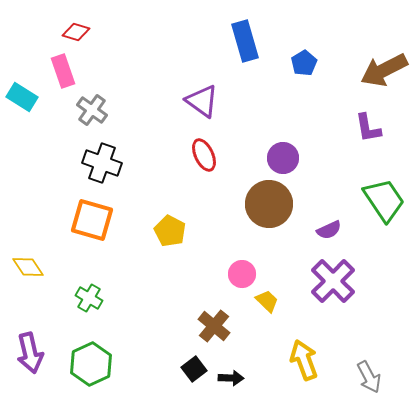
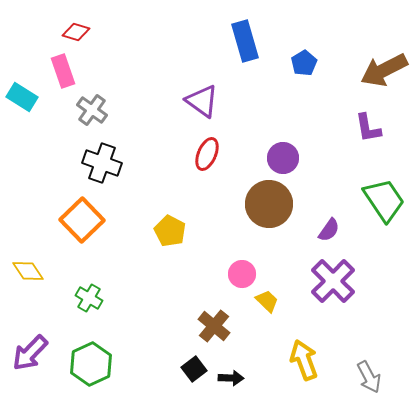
red ellipse: moved 3 px right, 1 px up; rotated 48 degrees clockwise
orange square: moved 10 px left; rotated 30 degrees clockwise
purple semicircle: rotated 30 degrees counterclockwise
yellow diamond: moved 4 px down
purple arrow: rotated 57 degrees clockwise
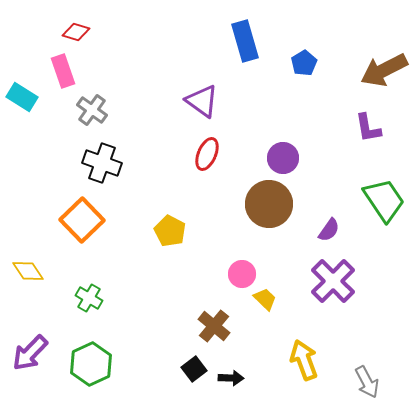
yellow trapezoid: moved 2 px left, 2 px up
gray arrow: moved 2 px left, 5 px down
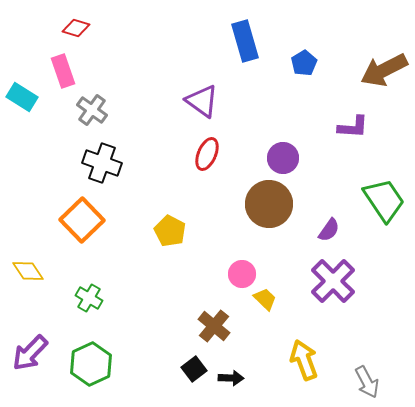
red diamond: moved 4 px up
purple L-shape: moved 15 px left, 1 px up; rotated 76 degrees counterclockwise
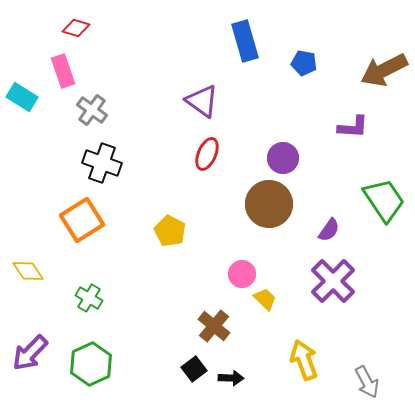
blue pentagon: rotated 30 degrees counterclockwise
orange square: rotated 12 degrees clockwise
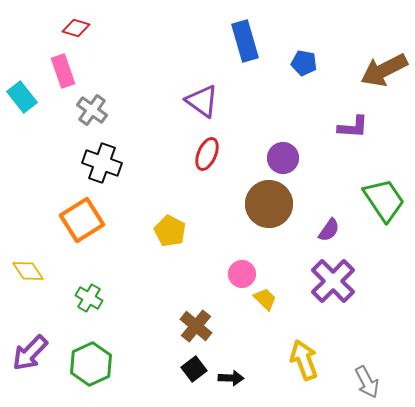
cyan rectangle: rotated 20 degrees clockwise
brown cross: moved 18 px left
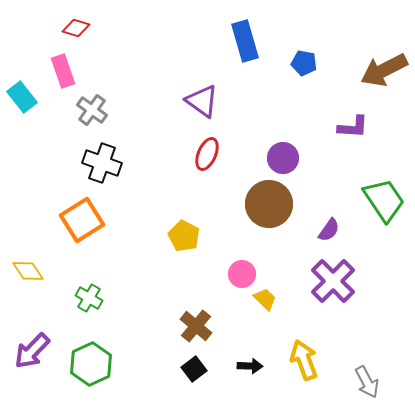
yellow pentagon: moved 14 px right, 5 px down
purple arrow: moved 2 px right, 2 px up
black arrow: moved 19 px right, 12 px up
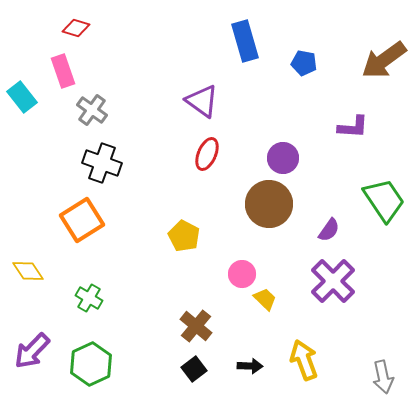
brown arrow: moved 10 px up; rotated 9 degrees counterclockwise
gray arrow: moved 16 px right, 5 px up; rotated 16 degrees clockwise
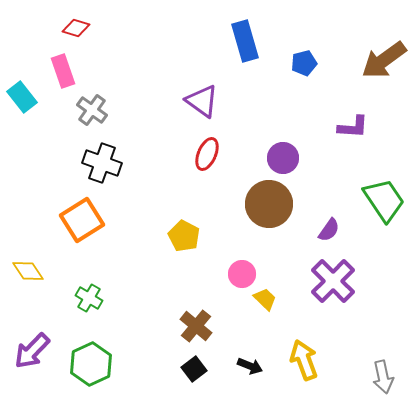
blue pentagon: rotated 25 degrees counterclockwise
black arrow: rotated 20 degrees clockwise
